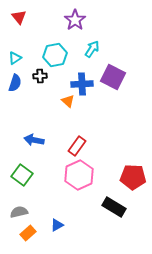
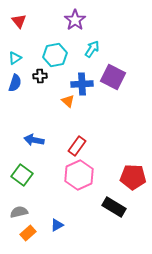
red triangle: moved 4 px down
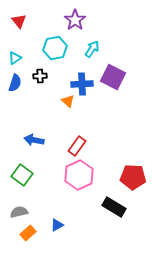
cyan hexagon: moved 7 px up
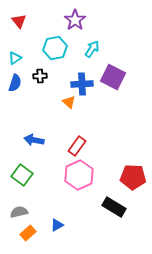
orange triangle: moved 1 px right, 1 px down
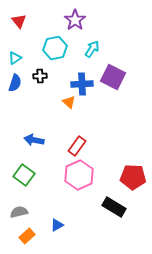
green square: moved 2 px right
orange rectangle: moved 1 px left, 3 px down
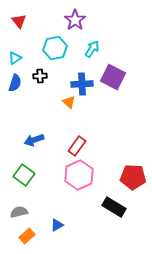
blue arrow: rotated 30 degrees counterclockwise
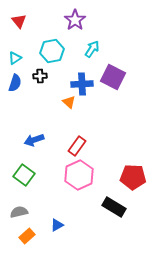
cyan hexagon: moved 3 px left, 3 px down
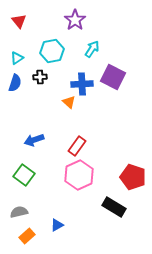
cyan triangle: moved 2 px right
black cross: moved 1 px down
red pentagon: rotated 15 degrees clockwise
